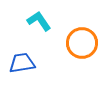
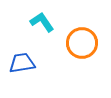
cyan L-shape: moved 3 px right, 1 px down
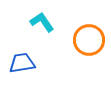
orange circle: moved 7 px right, 3 px up
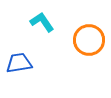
blue trapezoid: moved 3 px left
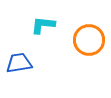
cyan L-shape: moved 1 px right, 3 px down; rotated 50 degrees counterclockwise
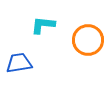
orange circle: moved 1 px left
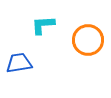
cyan L-shape: rotated 10 degrees counterclockwise
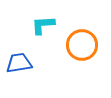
orange circle: moved 6 px left, 5 px down
